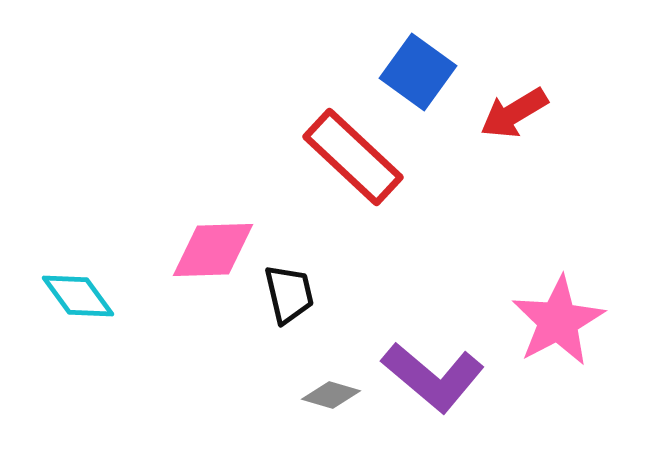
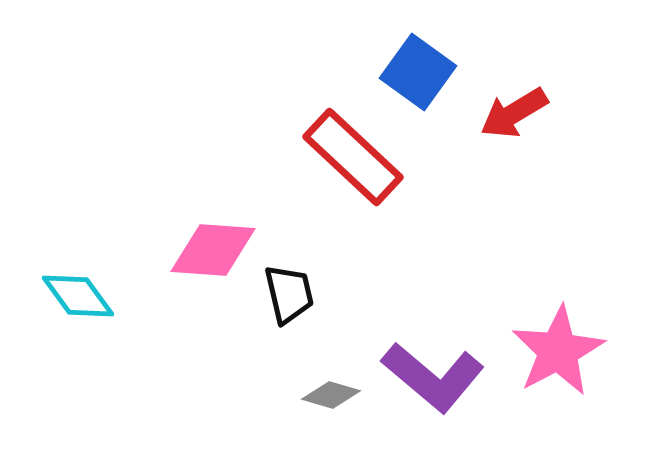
pink diamond: rotated 6 degrees clockwise
pink star: moved 30 px down
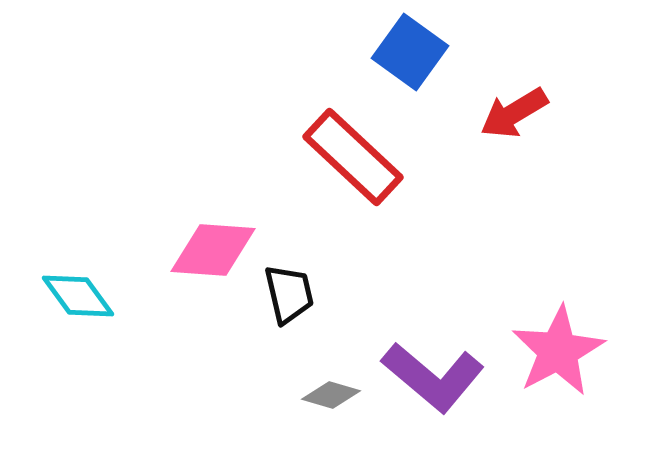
blue square: moved 8 px left, 20 px up
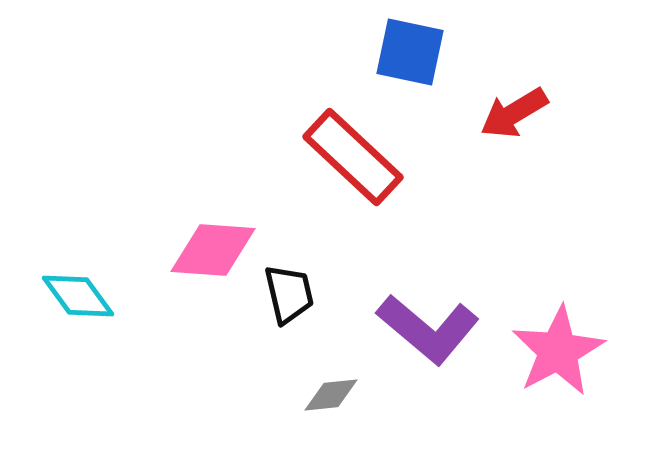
blue square: rotated 24 degrees counterclockwise
purple L-shape: moved 5 px left, 48 px up
gray diamond: rotated 22 degrees counterclockwise
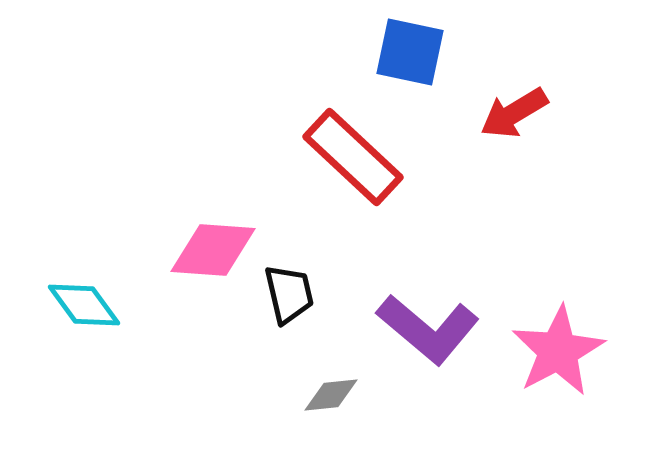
cyan diamond: moved 6 px right, 9 px down
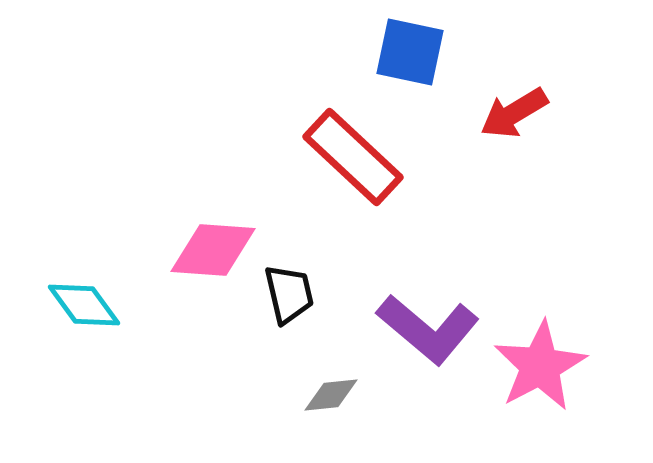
pink star: moved 18 px left, 15 px down
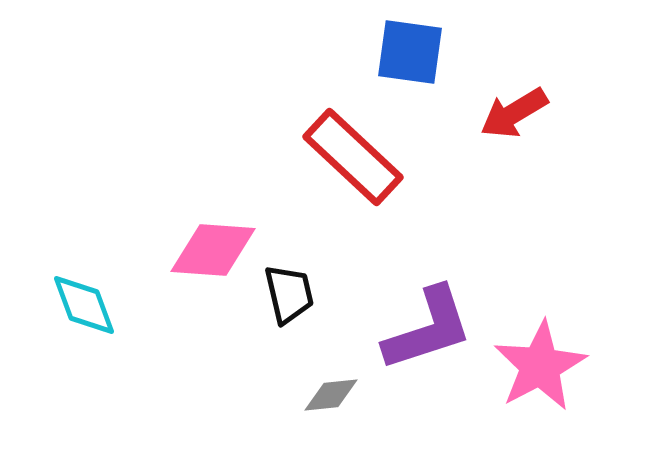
blue square: rotated 4 degrees counterclockwise
cyan diamond: rotated 16 degrees clockwise
purple L-shape: rotated 58 degrees counterclockwise
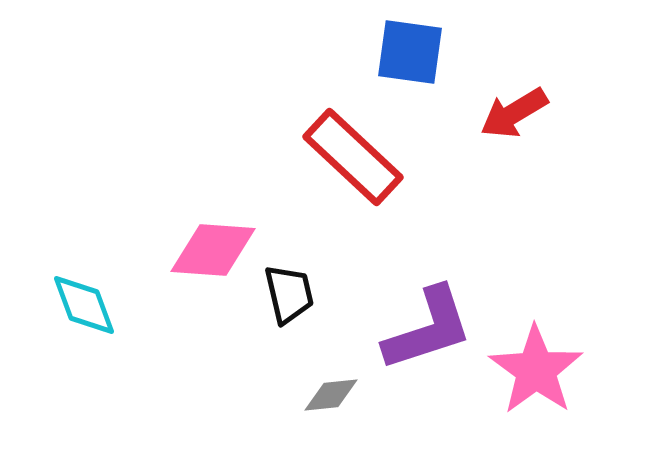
pink star: moved 4 px left, 4 px down; rotated 8 degrees counterclockwise
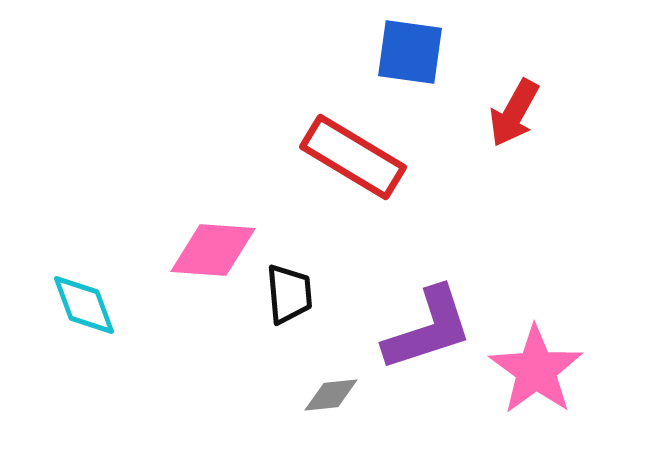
red arrow: rotated 30 degrees counterclockwise
red rectangle: rotated 12 degrees counterclockwise
black trapezoid: rotated 8 degrees clockwise
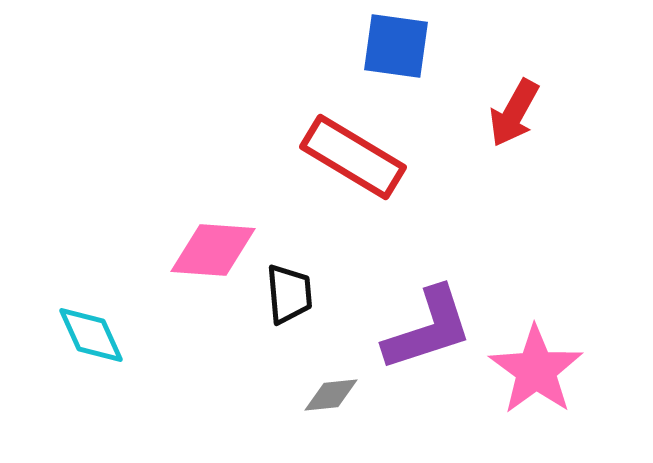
blue square: moved 14 px left, 6 px up
cyan diamond: moved 7 px right, 30 px down; rotated 4 degrees counterclockwise
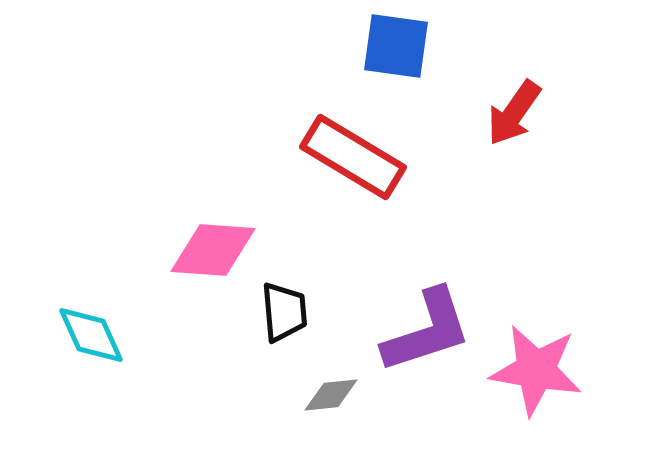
red arrow: rotated 6 degrees clockwise
black trapezoid: moved 5 px left, 18 px down
purple L-shape: moved 1 px left, 2 px down
pink star: rotated 26 degrees counterclockwise
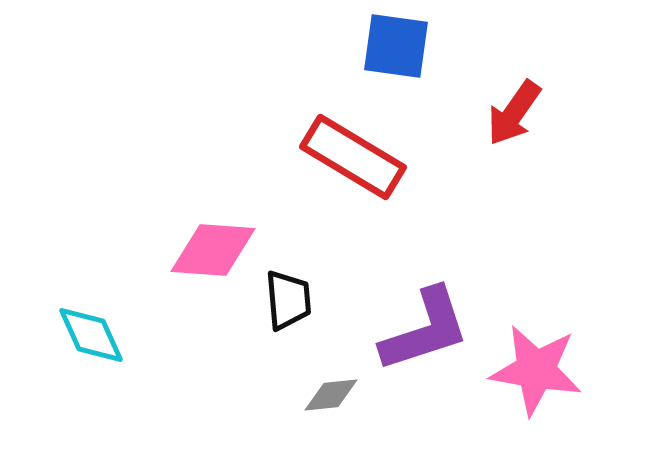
black trapezoid: moved 4 px right, 12 px up
purple L-shape: moved 2 px left, 1 px up
